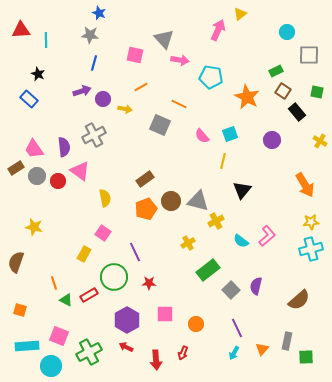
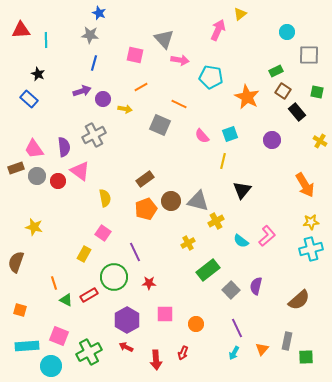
brown rectangle at (16, 168): rotated 14 degrees clockwise
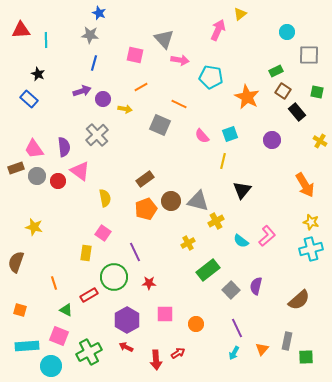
gray cross at (94, 135): moved 3 px right; rotated 15 degrees counterclockwise
yellow star at (311, 222): rotated 21 degrees clockwise
yellow rectangle at (84, 254): moved 2 px right, 1 px up; rotated 21 degrees counterclockwise
green triangle at (66, 300): moved 10 px down
red arrow at (183, 353): moved 5 px left; rotated 144 degrees counterclockwise
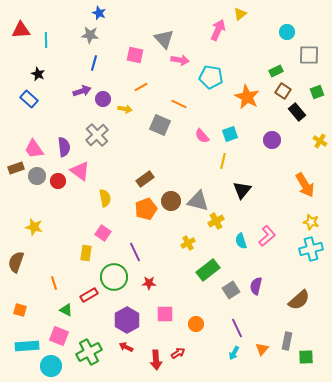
green square at (317, 92): rotated 32 degrees counterclockwise
cyan semicircle at (241, 241): rotated 35 degrees clockwise
gray square at (231, 290): rotated 12 degrees clockwise
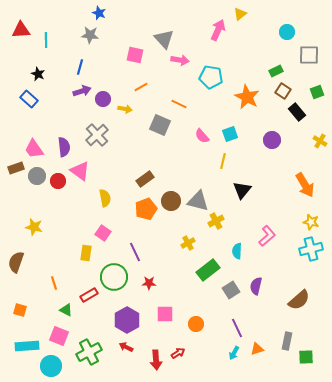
blue line at (94, 63): moved 14 px left, 4 px down
cyan semicircle at (241, 241): moved 4 px left, 10 px down; rotated 21 degrees clockwise
orange triangle at (262, 349): moved 5 px left; rotated 32 degrees clockwise
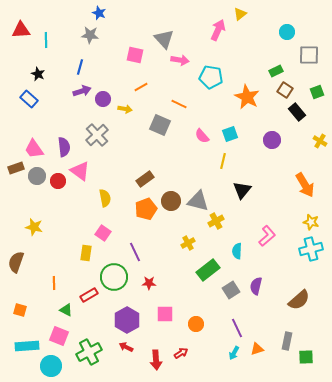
brown square at (283, 91): moved 2 px right, 1 px up
orange line at (54, 283): rotated 16 degrees clockwise
red arrow at (178, 353): moved 3 px right
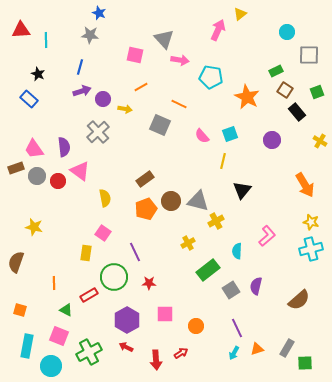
gray cross at (97, 135): moved 1 px right, 3 px up
orange circle at (196, 324): moved 2 px down
gray rectangle at (287, 341): moved 7 px down; rotated 18 degrees clockwise
cyan rectangle at (27, 346): rotated 75 degrees counterclockwise
green square at (306, 357): moved 1 px left, 6 px down
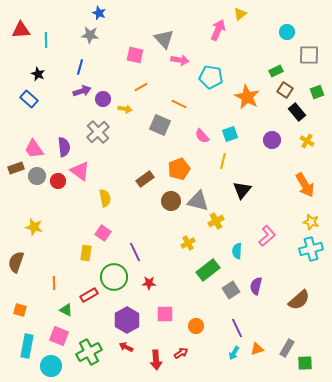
yellow cross at (320, 141): moved 13 px left
orange pentagon at (146, 209): moved 33 px right, 40 px up
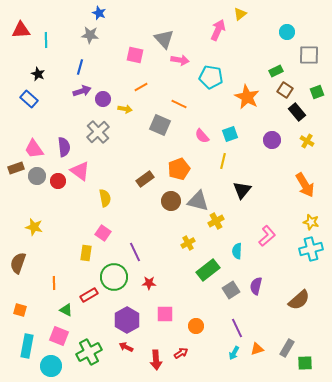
brown semicircle at (16, 262): moved 2 px right, 1 px down
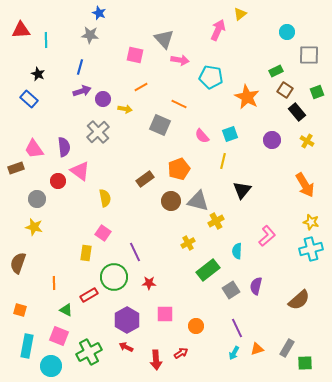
gray circle at (37, 176): moved 23 px down
